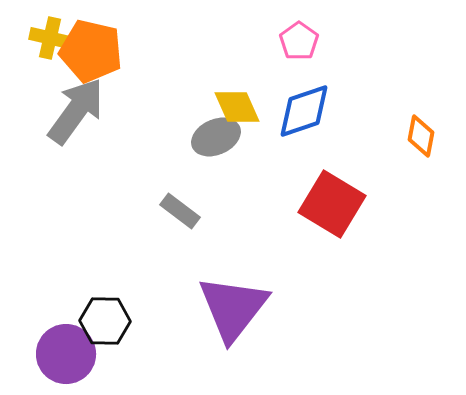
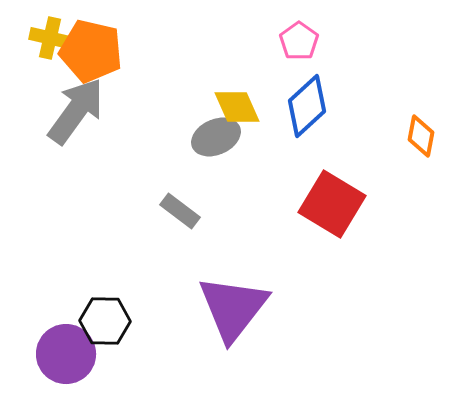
blue diamond: moved 3 px right, 5 px up; rotated 24 degrees counterclockwise
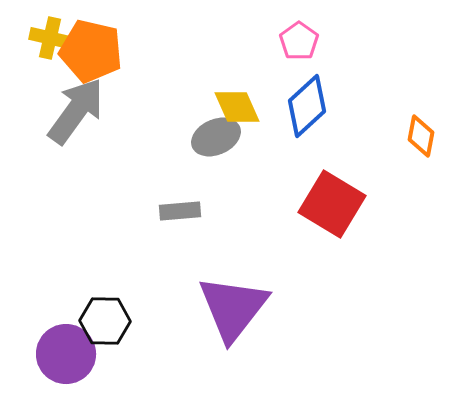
gray rectangle: rotated 42 degrees counterclockwise
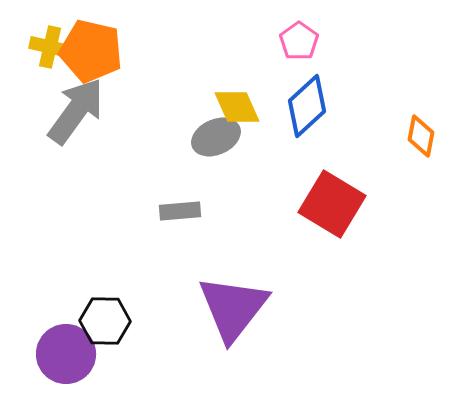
yellow cross: moved 9 px down
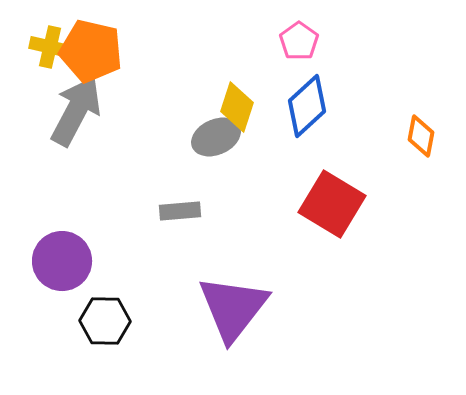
yellow diamond: rotated 42 degrees clockwise
gray arrow: rotated 8 degrees counterclockwise
purple circle: moved 4 px left, 93 px up
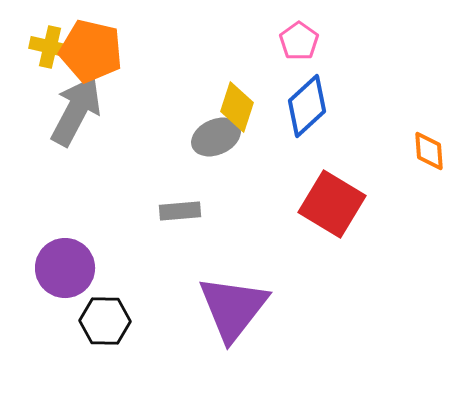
orange diamond: moved 8 px right, 15 px down; rotated 15 degrees counterclockwise
purple circle: moved 3 px right, 7 px down
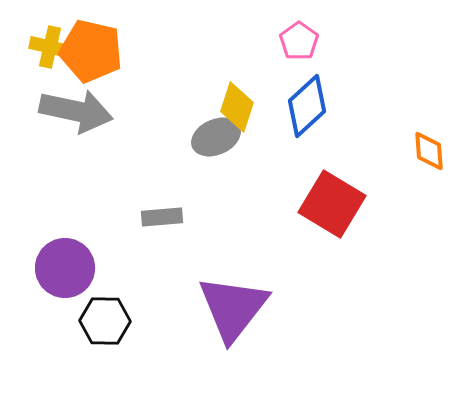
gray arrow: rotated 74 degrees clockwise
gray rectangle: moved 18 px left, 6 px down
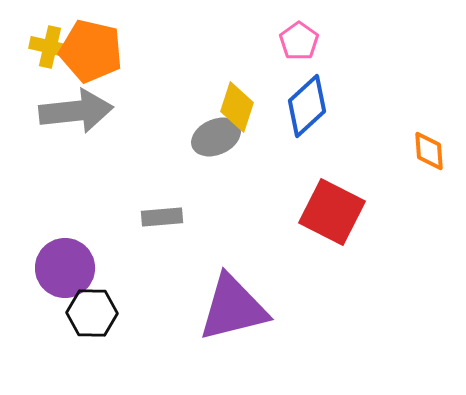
gray arrow: rotated 18 degrees counterclockwise
red square: moved 8 px down; rotated 4 degrees counterclockwise
purple triangle: rotated 38 degrees clockwise
black hexagon: moved 13 px left, 8 px up
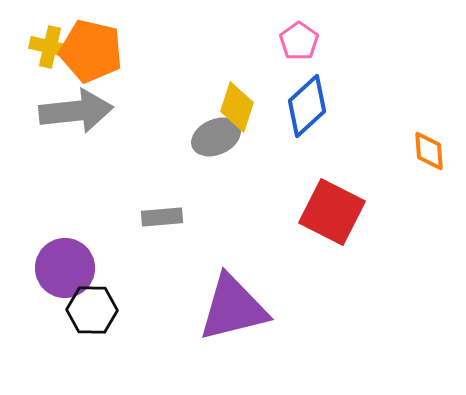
black hexagon: moved 3 px up
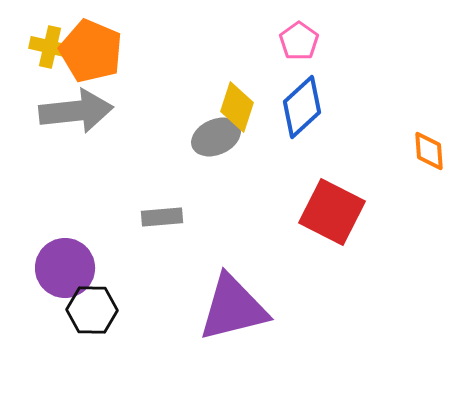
orange pentagon: rotated 10 degrees clockwise
blue diamond: moved 5 px left, 1 px down
